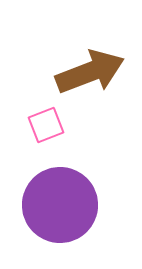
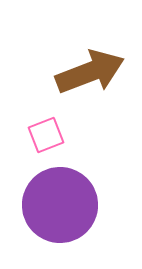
pink square: moved 10 px down
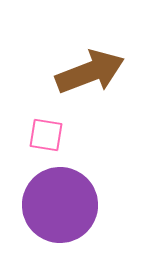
pink square: rotated 30 degrees clockwise
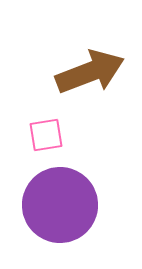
pink square: rotated 18 degrees counterclockwise
